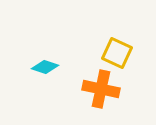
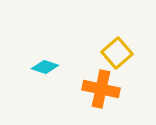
yellow square: rotated 24 degrees clockwise
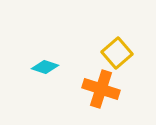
orange cross: rotated 6 degrees clockwise
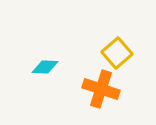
cyan diamond: rotated 16 degrees counterclockwise
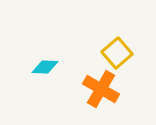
orange cross: rotated 12 degrees clockwise
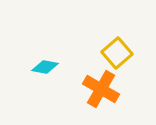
cyan diamond: rotated 8 degrees clockwise
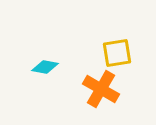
yellow square: rotated 32 degrees clockwise
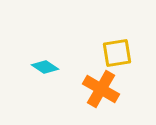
cyan diamond: rotated 24 degrees clockwise
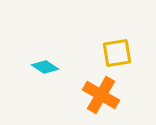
orange cross: moved 6 px down
